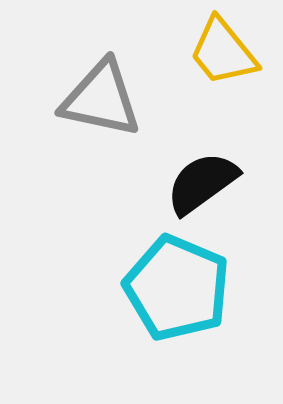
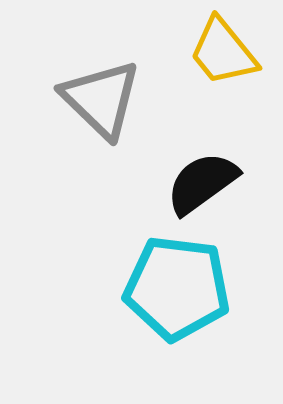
gray triangle: rotated 32 degrees clockwise
cyan pentagon: rotated 16 degrees counterclockwise
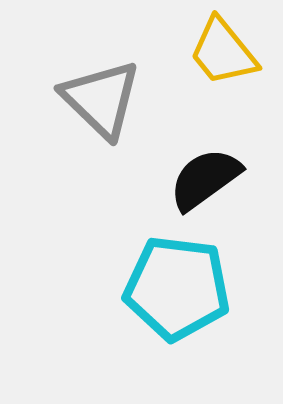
black semicircle: moved 3 px right, 4 px up
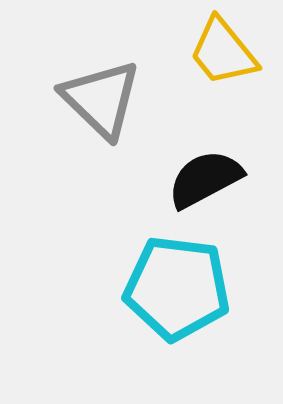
black semicircle: rotated 8 degrees clockwise
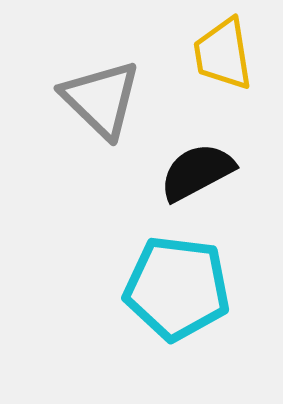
yellow trapezoid: moved 2 px down; rotated 30 degrees clockwise
black semicircle: moved 8 px left, 7 px up
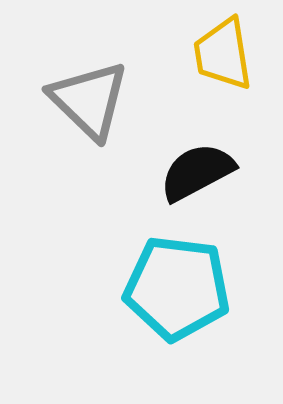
gray triangle: moved 12 px left, 1 px down
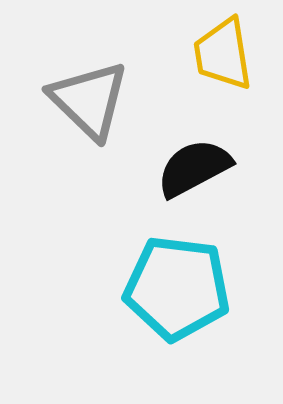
black semicircle: moved 3 px left, 4 px up
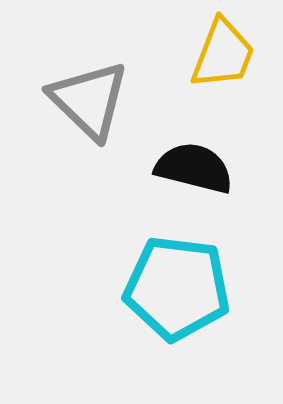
yellow trapezoid: rotated 150 degrees counterclockwise
black semicircle: rotated 42 degrees clockwise
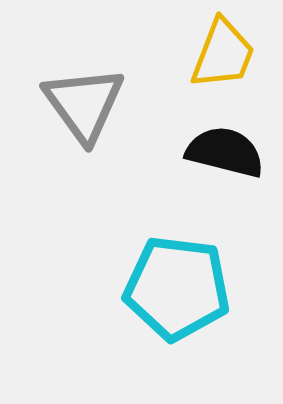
gray triangle: moved 5 px left, 4 px down; rotated 10 degrees clockwise
black semicircle: moved 31 px right, 16 px up
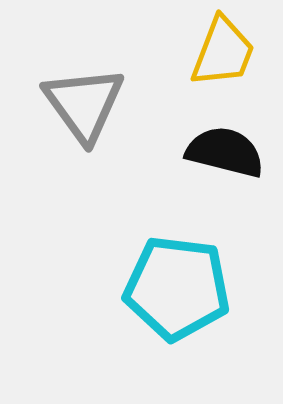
yellow trapezoid: moved 2 px up
